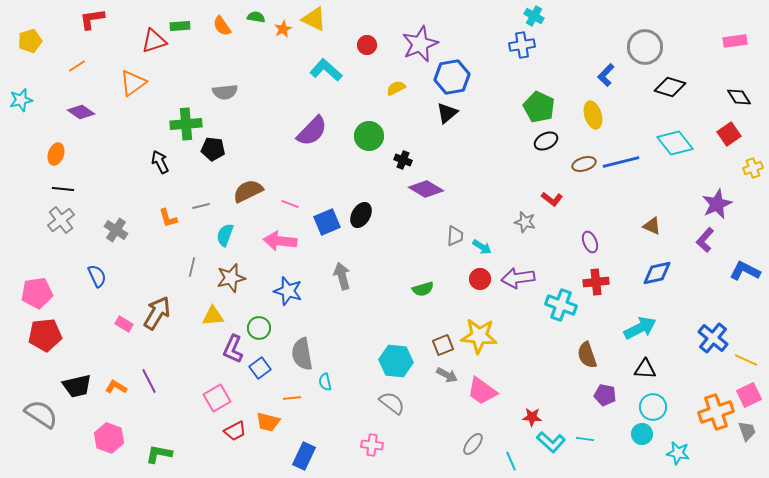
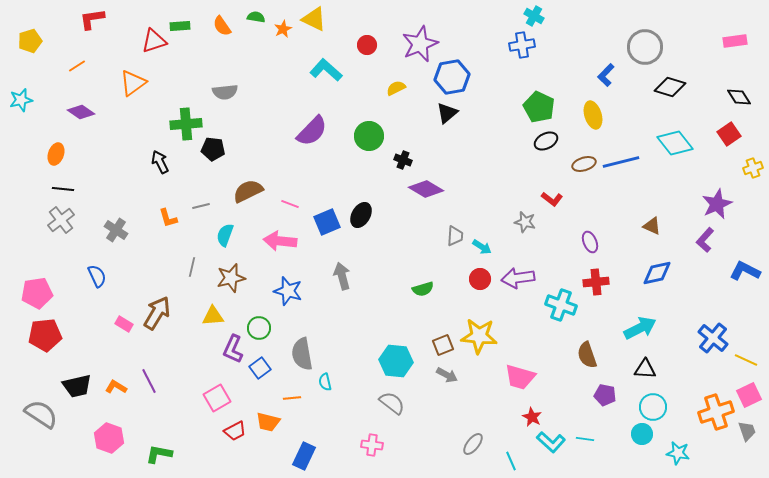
pink trapezoid at (482, 391): moved 38 px right, 14 px up; rotated 20 degrees counterclockwise
red star at (532, 417): rotated 24 degrees clockwise
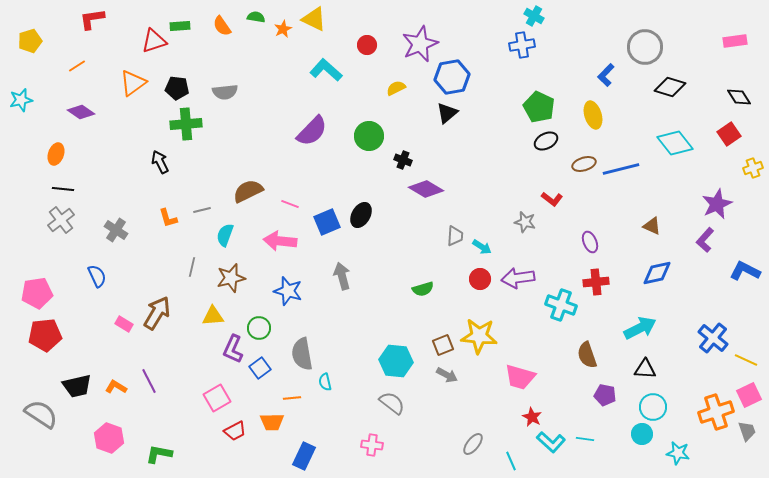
black pentagon at (213, 149): moved 36 px left, 61 px up
blue line at (621, 162): moved 7 px down
gray line at (201, 206): moved 1 px right, 4 px down
orange trapezoid at (268, 422): moved 4 px right; rotated 15 degrees counterclockwise
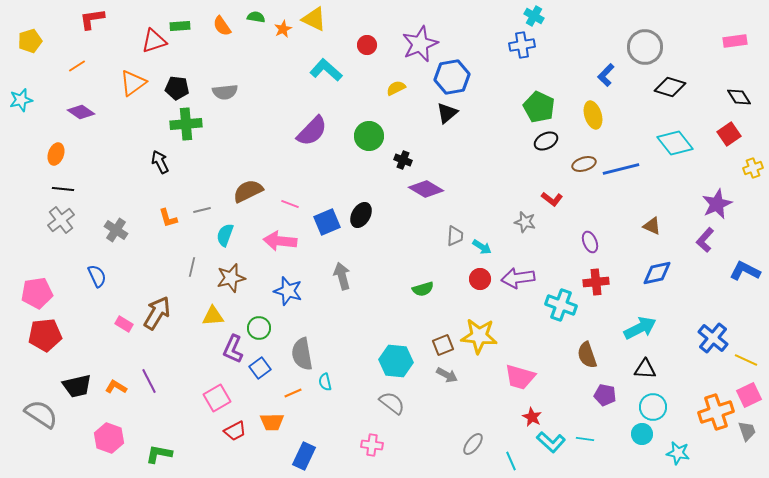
orange line at (292, 398): moved 1 px right, 5 px up; rotated 18 degrees counterclockwise
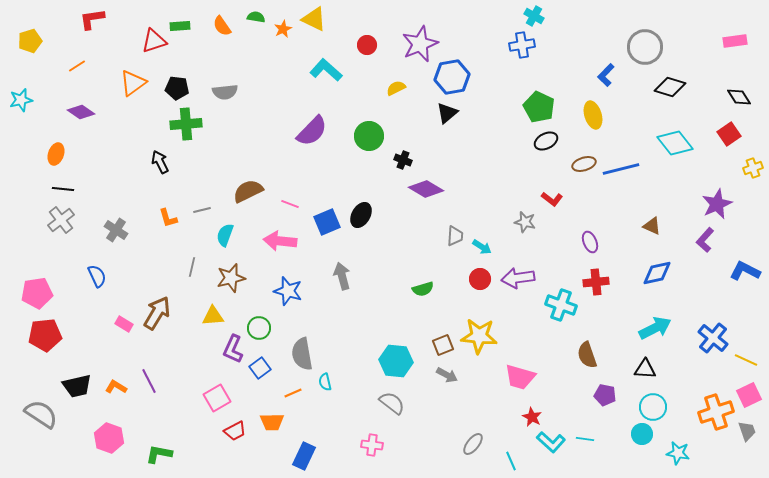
cyan arrow at (640, 328): moved 15 px right
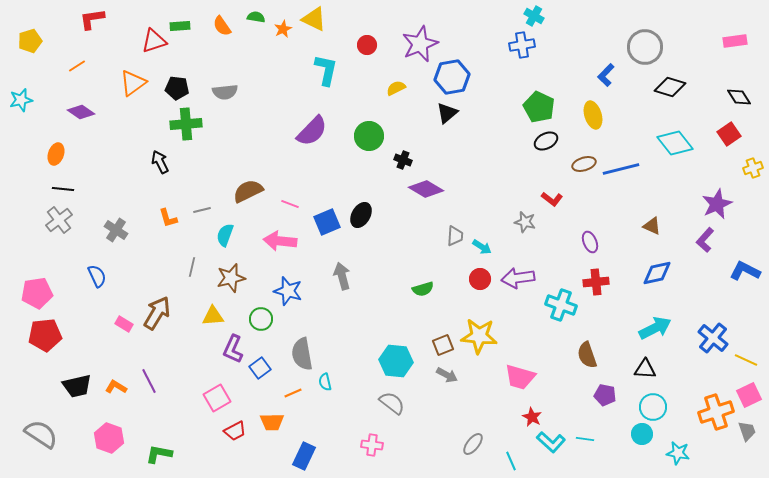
cyan L-shape at (326, 70): rotated 60 degrees clockwise
gray cross at (61, 220): moved 2 px left
green circle at (259, 328): moved 2 px right, 9 px up
gray semicircle at (41, 414): moved 20 px down
